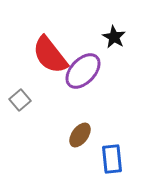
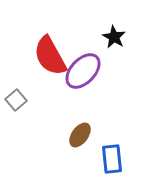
red semicircle: moved 1 px down; rotated 9 degrees clockwise
gray square: moved 4 px left
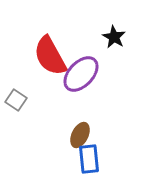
purple ellipse: moved 2 px left, 3 px down
gray square: rotated 15 degrees counterclockwise
brown ellipse: rotated 10 degrees counterclockwise
blue rectangle: moved 23 px left
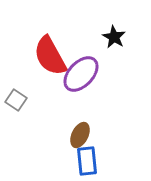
blue rectangle: moved 2 px left, 2 px down
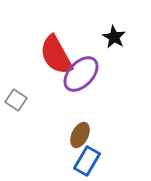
red semicircle: moved 6 px right, 1 px up
blue rectangle: rotated 36 degrees clockwise
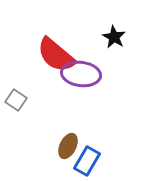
red semicircle: rotated 21 degrees counterclockwise
purple ellipse: rotated 54 degrees clockwise
brown ellipse: moved 12 px left, 11 px down
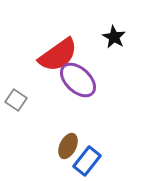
red semicircle: moved 2 px right; rotated 75 degrees counterclockwise
purple ellipse: moved 3 px left, 6 px down; rotated 36 degrees clockwise
blue rectangle: rotated 8 degrees clockwise
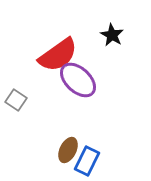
black star: moved 2 px left, 2 px up
brown ellipse: moved 4 px down
blue rectangle: rotated 12 degrees counterclockwise
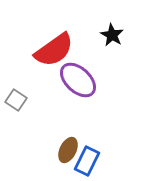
red semicircle: moved 4 px left, 5 px up
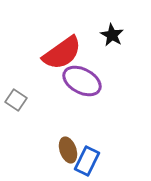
red semicircle: moved 8 px right, 3 px down
purple ellipse: moved 4 px right, 1 px down; rotated 15 degrees counterclockwise
brown ellipse: rotated 45 degrees counterclockwise
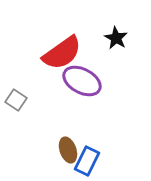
black star: moved 4 px right, 3 px down
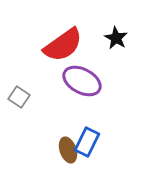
red semicircle: moved 1 px right, 8 px up
gray square: moved 3 px right, 3 px up
blue rectangle: moved 19 px up
